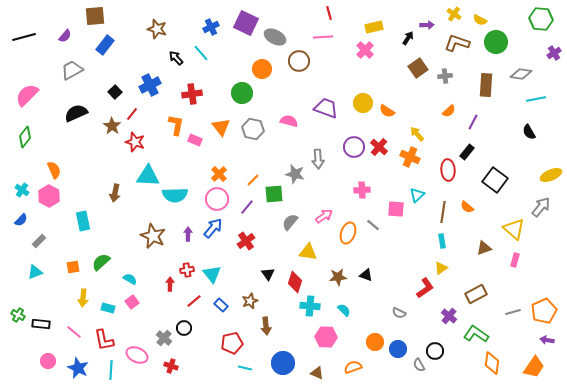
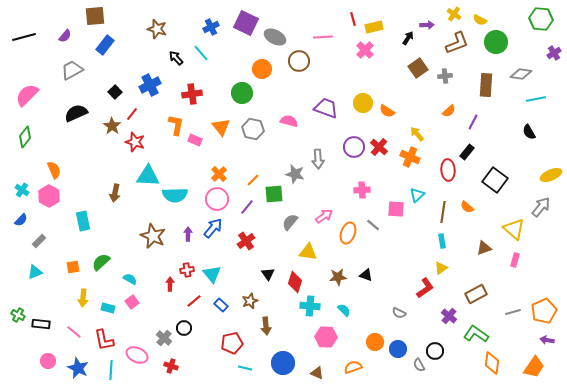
red line at (329, 13): moved 24 px right, 6 px down
brown L-shape at (457, 43): rotated 140 degrees clockwise
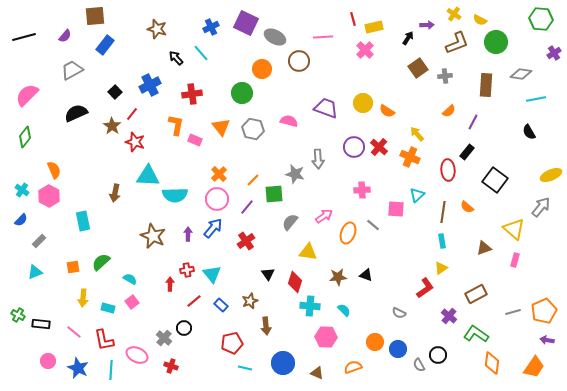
black circle at (435, 351): moved 3 px right, 4 px down
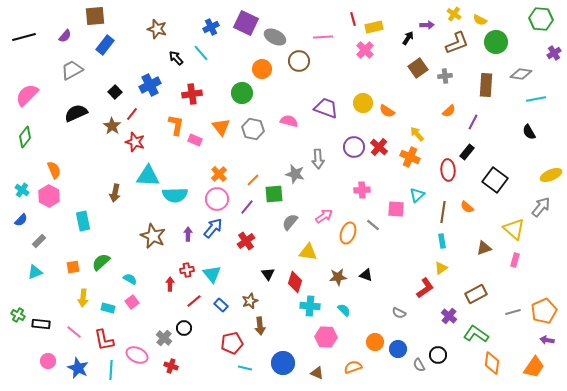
brown arrow at (266, 326): moved 6 px left
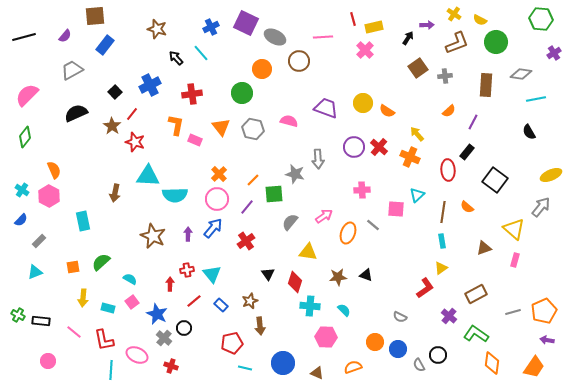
gray semicircle at (399, 313): moved 1 px right, 4 px down
black rectangle at (41, 324): moved 3 px up
blue star at (78, 368): moved 79 px right, 54 px up
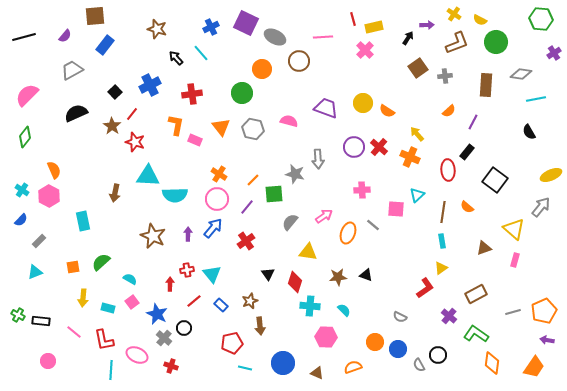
orange cross at (219, 174): rotated 14 degrees counterclockwise
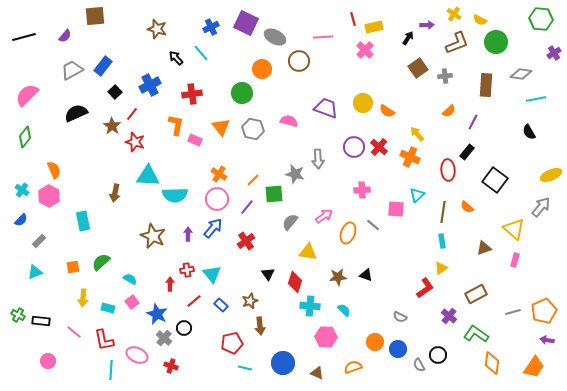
blue rectangle at (105, 45): moved 2 px left, 21 px down
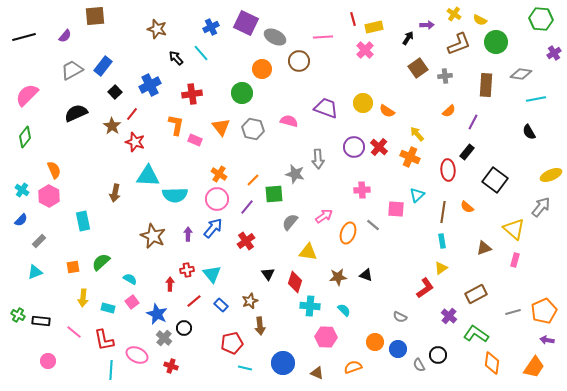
brown L-shape at (457, 43): moved 2 px right, 1 px down
